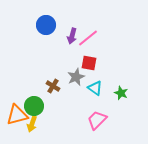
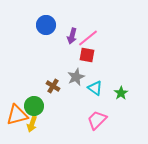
red square: moved 2 px left, 8 px up
green star: rotated 16 degrees clockwise
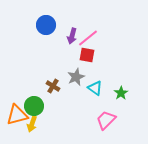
pink trapezoid: moved 9 px right
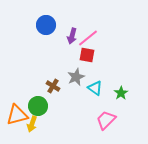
green circle: moved 4 px right
